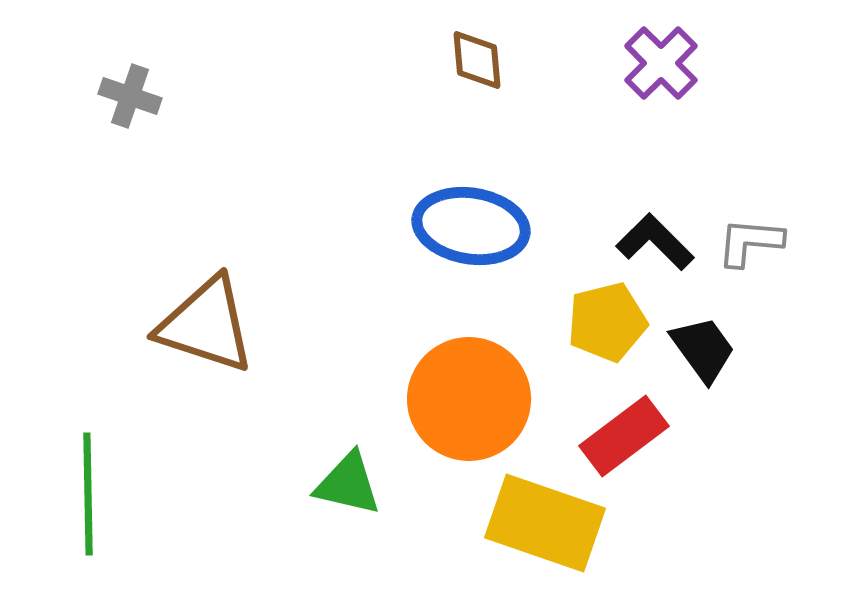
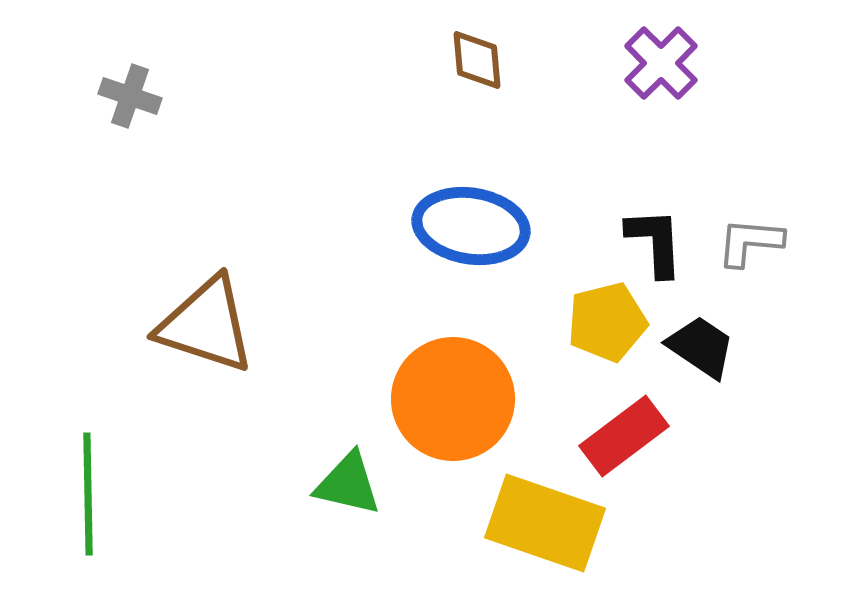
black L-shape: rotated 42 degrees clockwise
black trapezoid: moved 2 px left, 2 px up; rotated 20 degrees counterclockwise
orange circle: moved 16 px left
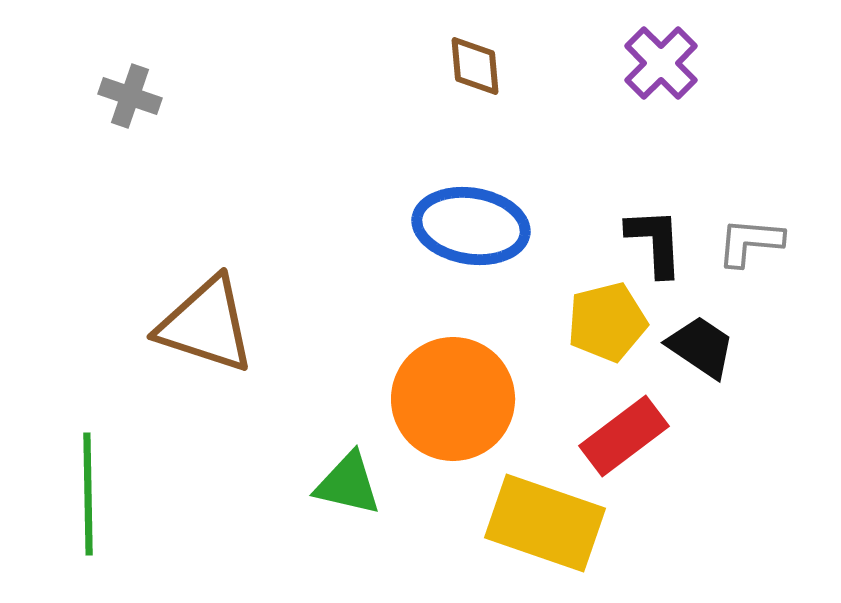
brown diamond: moved 2 px left, 6 px down
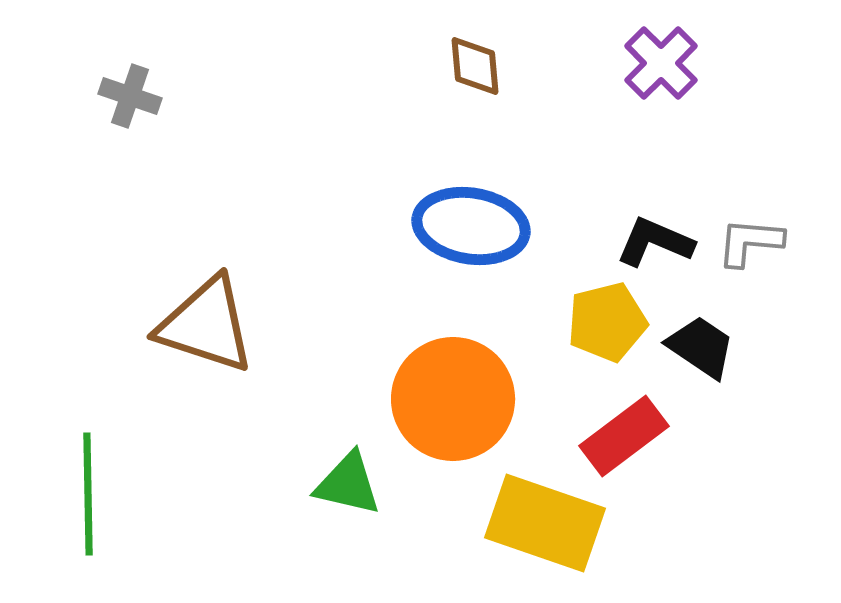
black L-shape: rotated 64 degrees counterclockwise
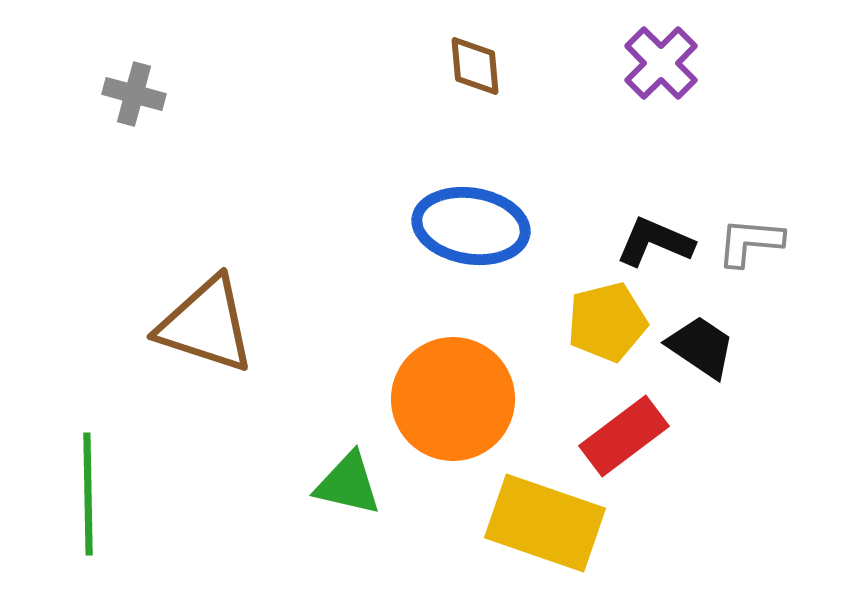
gray cross: moved 4 px right, 2 px up; rotated 4 degrees counterclockwise
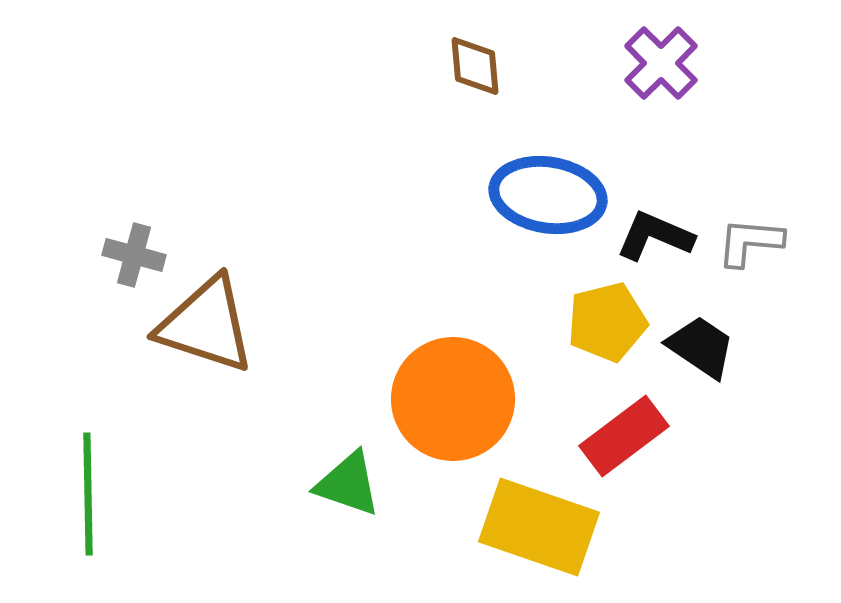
gray cross: moved 161 px down
blue ellipse: moved 77 px right, 31 px up
black L-shape: moved 6 px up
green triangle: rotated 6 degrees clockwise
yellow rectangle: moved 6 px left, 4 px down
